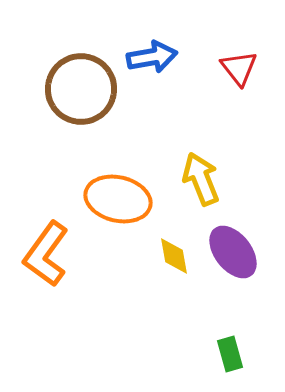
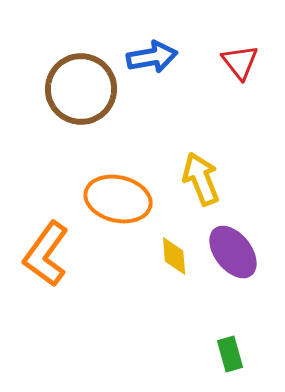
red triangle: moved 1 px right, 6 px up
yellow diamond: rotated 6 degrees clockwise
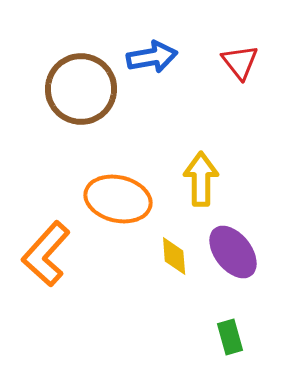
yellow arrow: rotated 22 degrees clockwise
orange L-shape: rotated 6 degrees clockwise
green rectangle: moved 17 px up
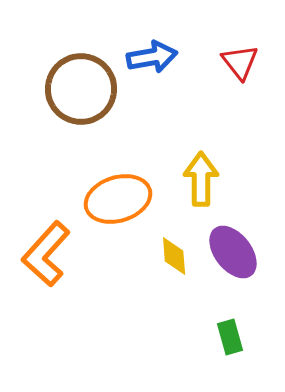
orange ellipse: rotated 30 degrees counterclockwise
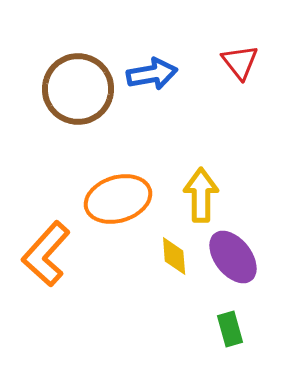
blue arrow: moved 17 px down
brown circle: moved 3 px left
yellow arrow: moved 16 px down
purple ellipse: moved 5 px down
green rectangle: moved 8 px up
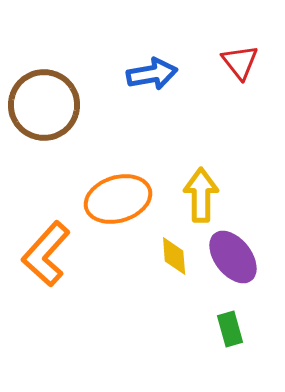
brown circle: moved 34 px left, 16 px down
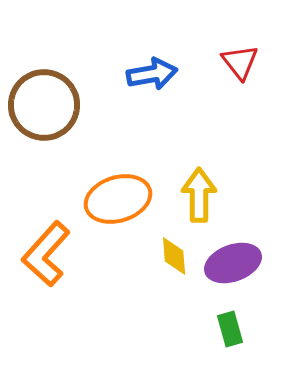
yellow arrow: moved 2 px left
purple ellipse: moved 6 px down; rotated 72 degrees counterclockwise
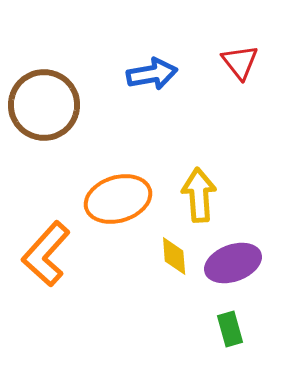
yellow arrow: rotated 4 degrees counterclockwise
